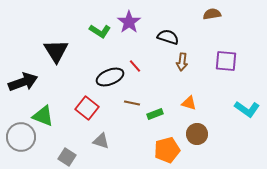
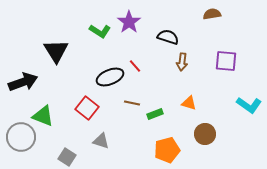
cyan L-shape: moved 2 px right, 4 px up
brown circle: moved 8 px right
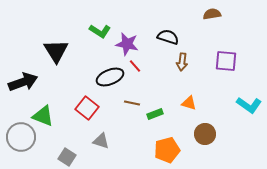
purple star: moved 2 px left, 22 px down; rotated 25 degrees counterclockwise
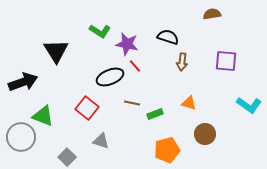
gray square: rotated 12 degrees clockwise
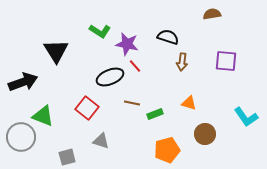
cyan L-shape: moved 3 px left, 12 px down; rotated 20 degrees clockwise
gray square: rotated 30 degrees clockwise
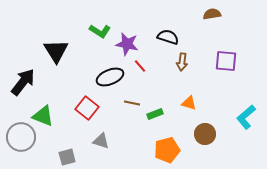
red line: moved 5 px right
black arrow: rotated 32 degrees counterclockwise
cyan L-shape: rotated 85 degrees clockwise
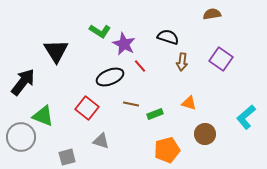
purple star: moved 3 px left; rotated 15 degrees clockwise
purple square: moved 5 px left, 2 px up; rotated 30 degrees clockwise
brown line: moved 1 px left, 1 px down
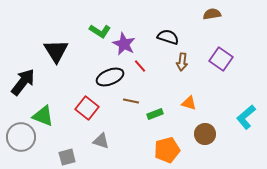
brown line: moved 3 px up
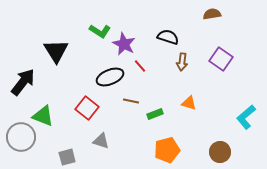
brown circle: moved 15 px right, 18 px down
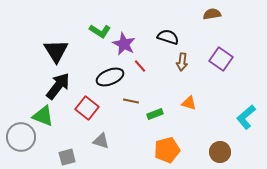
black arrow: moved 35 px right, 4 px down
